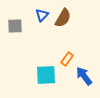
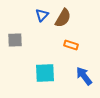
gray square: moved 14 px down
orange rectangle: moved 4 px right, 14 px up; rotated 72 degrees clockwise
cyan square: moved 1 px left, 2 px up
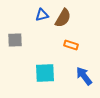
blue triangle: rotated 32 degrees clockwise
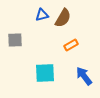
orange rectangle: rotated 48 degrees counterclockwise
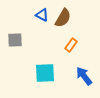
blue triangle: rotated 40 degrees clockwise
orange rectangle: rotated 24 degrees counterclockwise
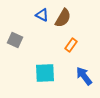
gray square: rotated 28 degrees clockwise
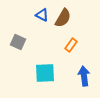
gray square: moved 3 px right, 2 px down
blue arrow: rotated 30 degrees clockwise
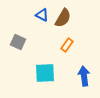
orange rectangle: moved 4 px left
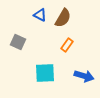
blue triangle: moved 2 px left
blue arrow: rotated 114 degrees clockwise
